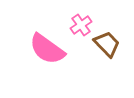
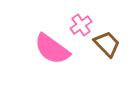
pink semicircle: moved 5 px right
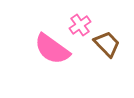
pink cross: moved 1 px left
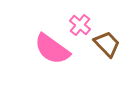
pink cross: rotated 15 degrees counterclockwise
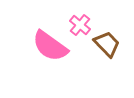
pink semicircle: moved 2 px left, 3 px up
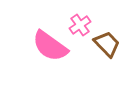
pink cross: rotated 15 degrees clockwise
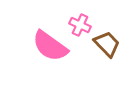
pink cross: rotated 30 degrees counterclockwise
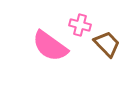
pink cross: rotated 10 degrees counterclockwise
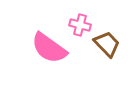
pink semicircle: moved 1 px left, 2 px down
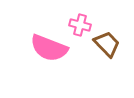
pink semicircle: rotated 15 degrees counterclockwise
